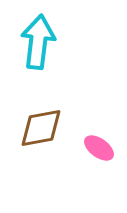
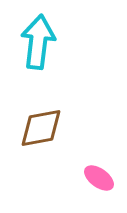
pink ellipse: moved 30 px down
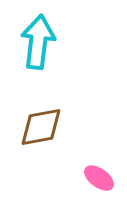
brown diamond: moved 1 px up
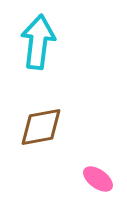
pink ellipse: moved 1 px left, 1 px down
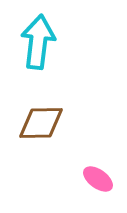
brown diamond: moved 4 px up; rotated 9 degrees clockwise
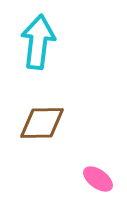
brown diamond: moved 1 px right
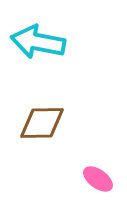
cyan arrow: rotated 86 degrees counterclockwise
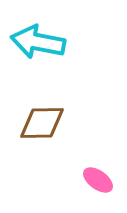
pink ellipse: moved 1 px down
